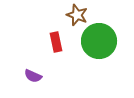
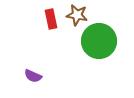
brown star: rotated 10 degrees counterclockwise
red rectangle: moved 5 px left, 23 px up
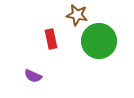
red rectangle: moved 20 px down
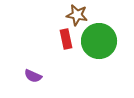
red rectangle: moved 15 px right
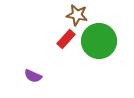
red rectangle: rotated 54 degrees clockwise
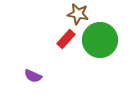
brown star: moved 1 px right, 1 px up
green circle: moved 1 px right, 1 px up
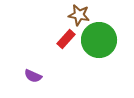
brown star: moved 1 px right, 1 px down
green circle: moved 1 px left
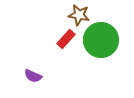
green circle: moved 2 px right
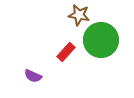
red rectangle: moved 13 px down
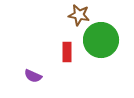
red rectangle: moved 1 px right; rotated 42 degrees counterclockwise
